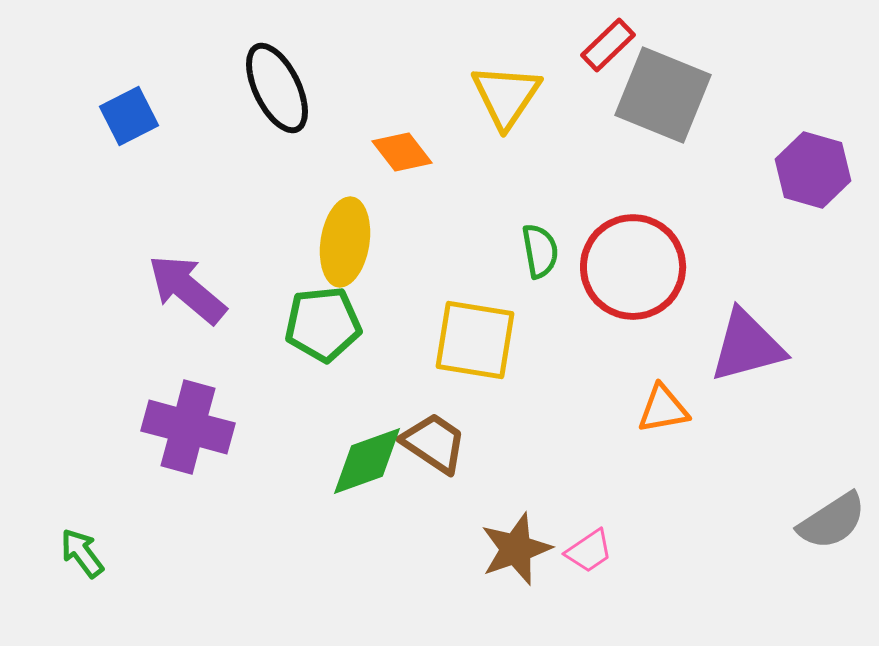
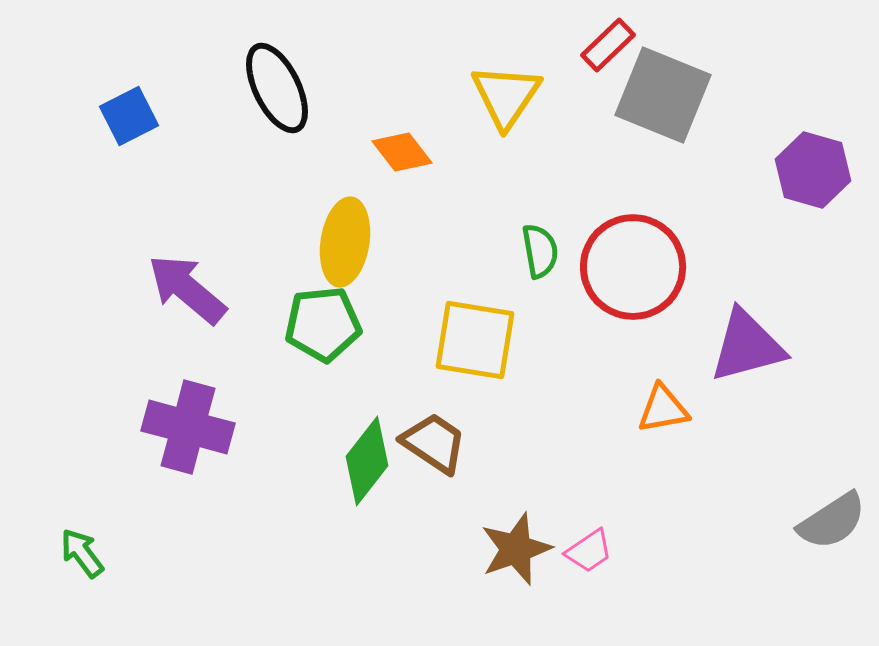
green diamond: rotated 32 degrees counterclockwise
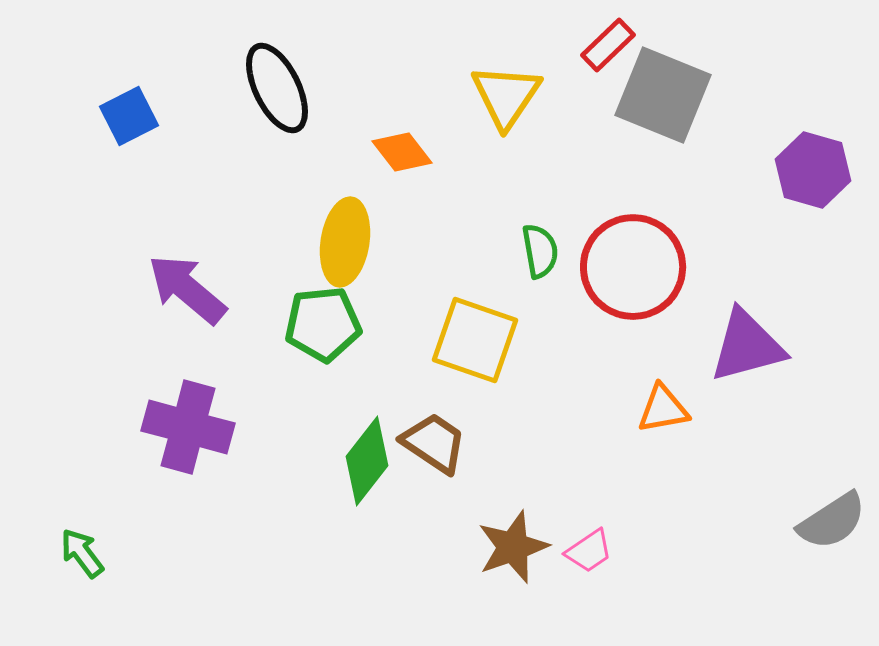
yellow square: rotated 10 degrees clockwise
brown star: moved 3 px left, 2 px up
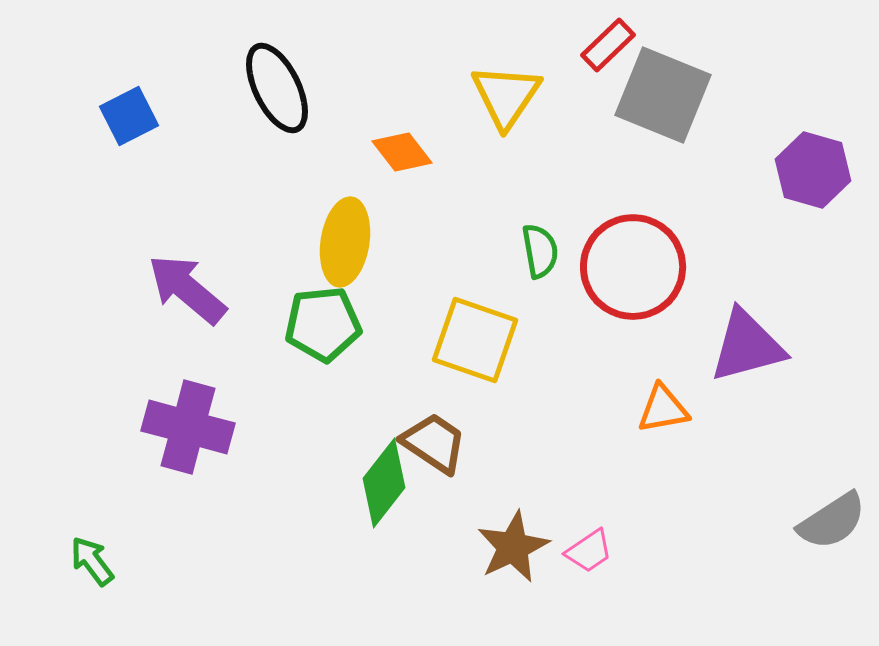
green diamond: moved 17 px right, 22 px down
brown star: rotated 6 degrees counterclockwise
green arrow: moved 10 px right, 8 px down
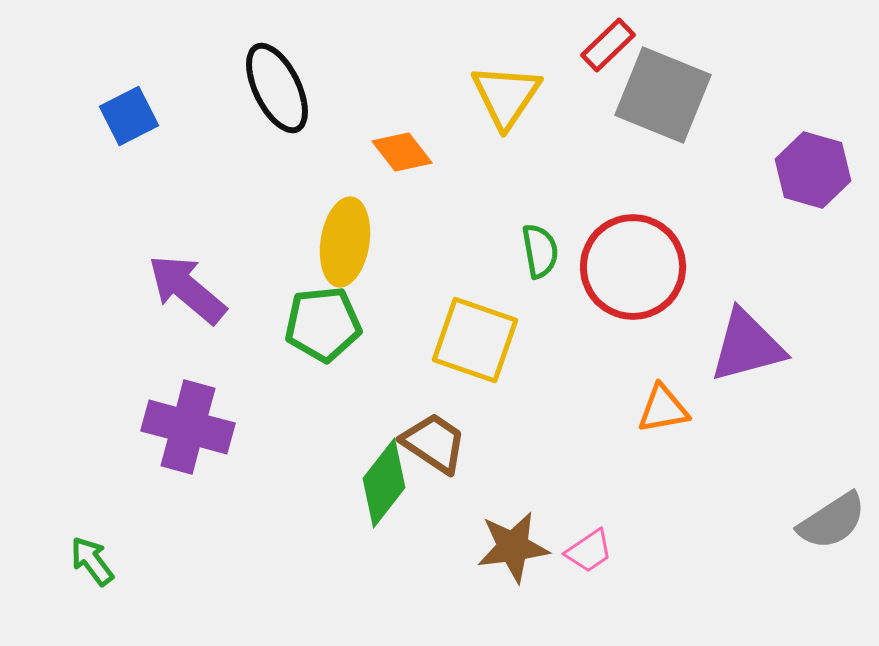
brown star: rotated 18 degrees clockwise
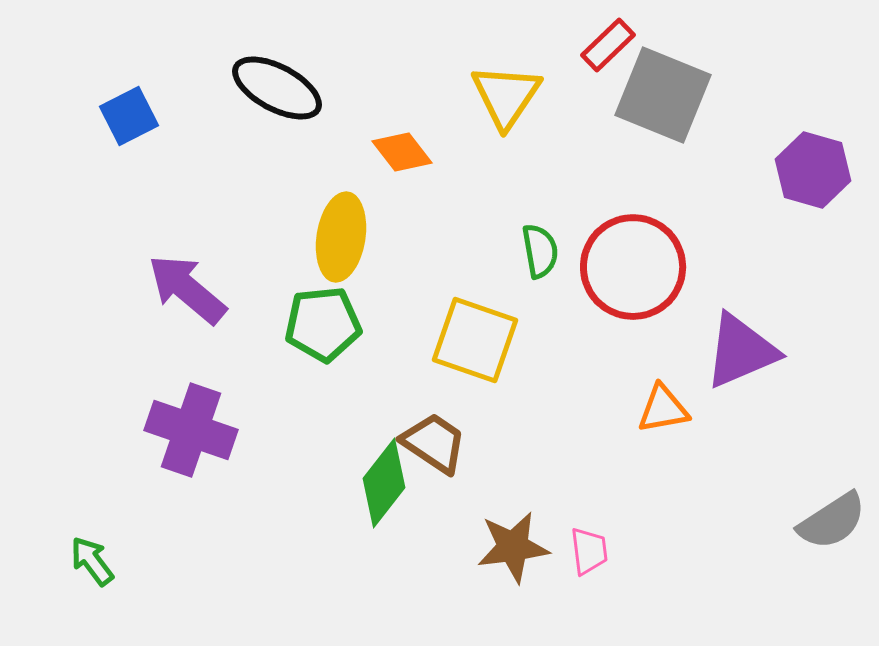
black ellipse: rotated 36 degrees counterclockwise
yellow ellipse: moved 4 px left, 5 px up
purple triangle: moved 6 px left, 5 px down; rotated 8 degrees counterclockwise
purple cross: moved 3 px right, 3 px down; rotated 4 degrees clockwise
pink trapezoid: rotated 63 degrees counterclockwise
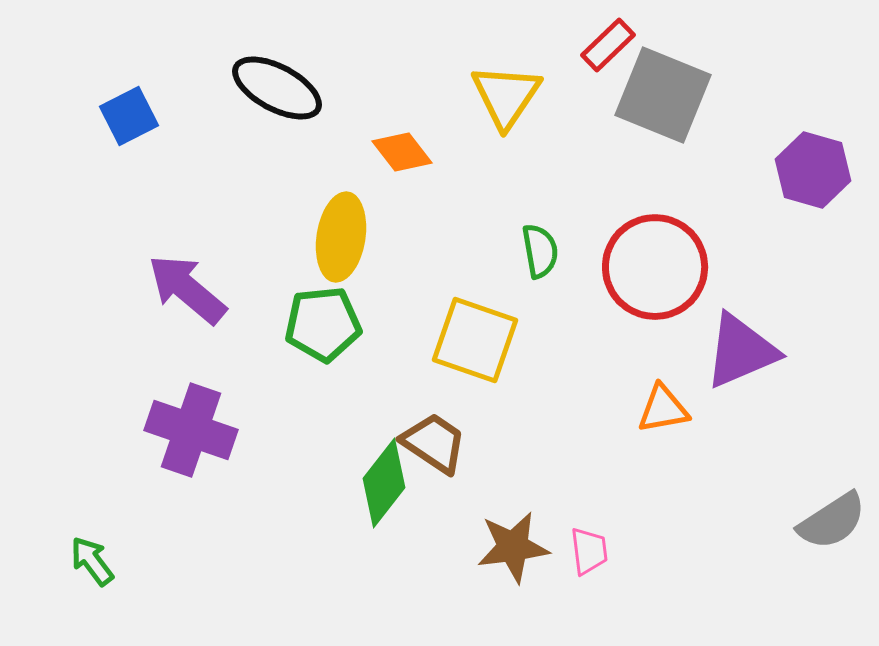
red circle: moved 22 px right
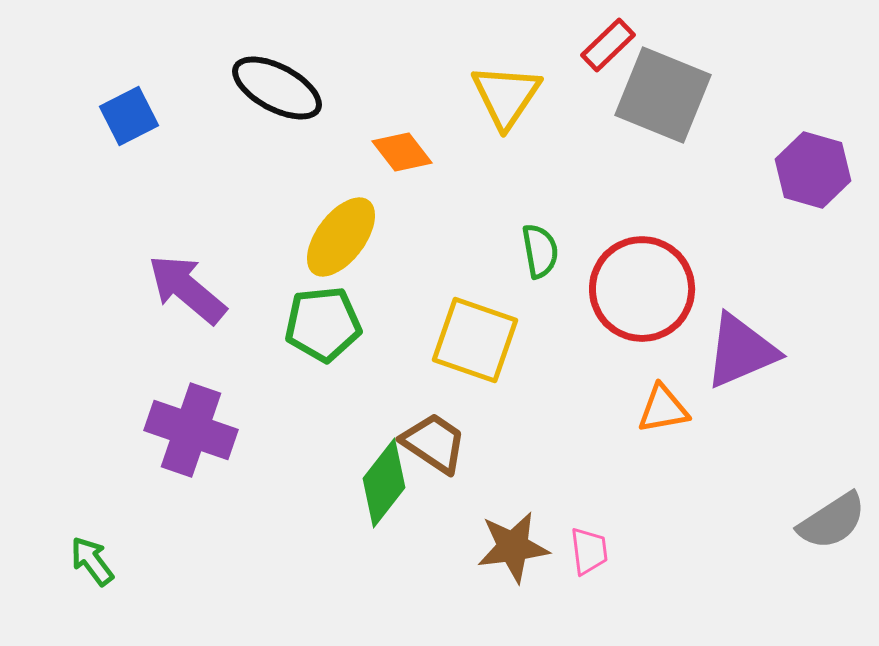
yellow ellipse: rotated 28 degrees clockwise
red circle: moved 13 px left, 22 px down
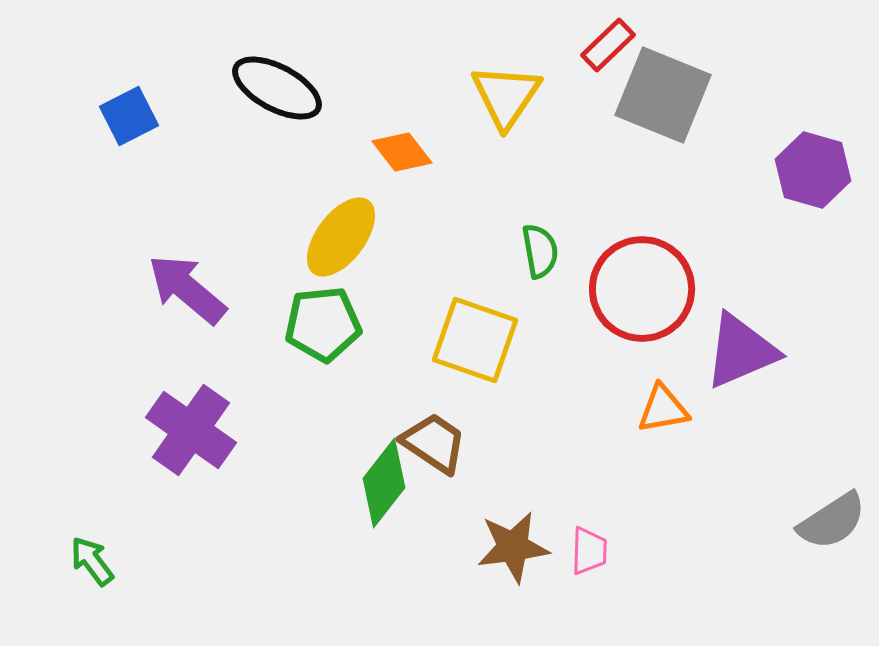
purple cross: rotated 16 degrees clockwise
pink trapezoid: rotated 9 degrees clockwise
